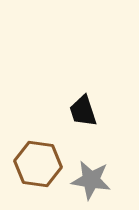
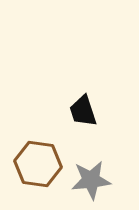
gray star: rotated 15 degrees counterclockwise
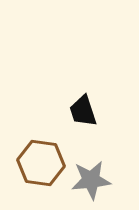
brown hexagon: moved 3 px right, 1 px up
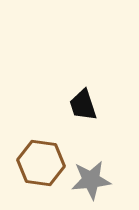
black trapezoid: moved 6 px up
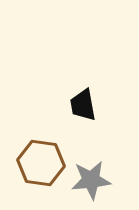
black trapezoid: rotated 8 degrees clockwise
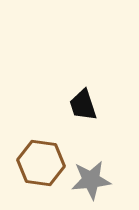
black trapezoid: rotated 8 degrees counterclockwise
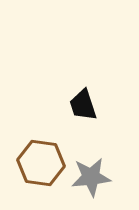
gray star: moved 3 px up
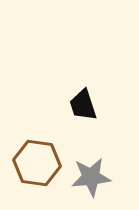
brown hexagon: moved 4 px left
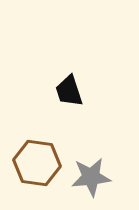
black trapezoid: moved 14 px left, 14 px up
